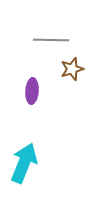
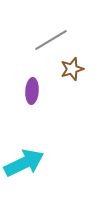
gray line: rotated 32 degrees counterclockwise
cyan arrow: rotated 42 degrees clockwise
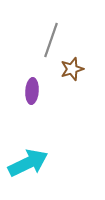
gray line: rotated 40 degrees counterclockwise
cyan arrow: moved 4 px right
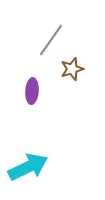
gray line: rotated 16 degrees clockwise
cyan arrow: moved 4 px down
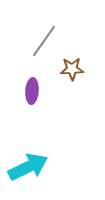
gray line: moved 7 px left, 1 px down
brown star: rotated 15 degrees clockwise
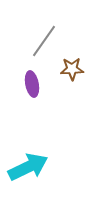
purple ellipse: moved 7 px up; rotated 15 degrees counterclockwise
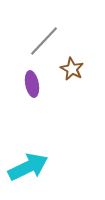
gray line: rotated 8 degrees clockwise
brown star: rotated 30 degrees clockwise
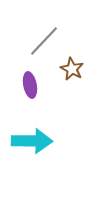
purple ellipse: moved 2 px left, 1 px down
cyan arrow: moved 4 px right, 26 px up; rotated 27 degrees clockwise
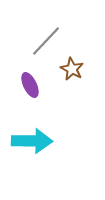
gray line: moved 2 px right
purple ellipse: rotated 15 degrees counterclockwise
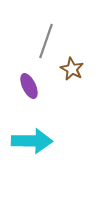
gray line: rotated 24 degrees counterclockwise
purple ellipse: moved 1 px left, 1 px down
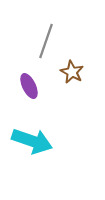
brown star: moved 3 px down
cyan arrow: rotated 18 degrees clockwise
